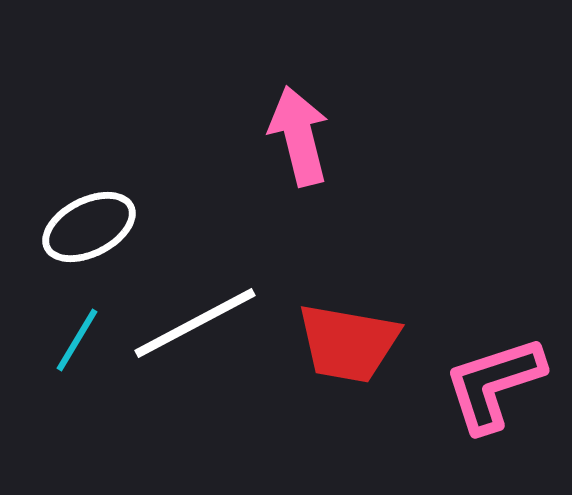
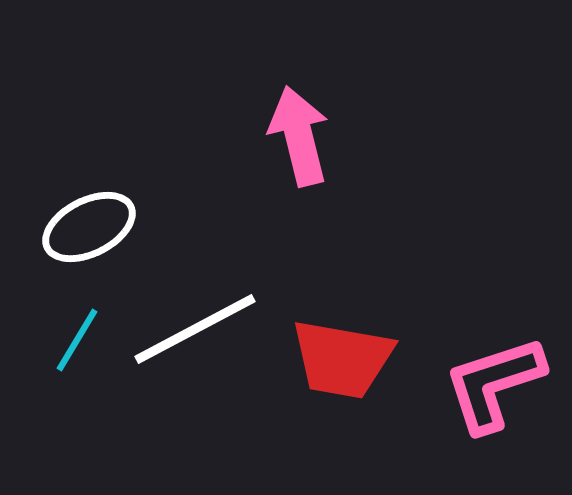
white line: moved 6 px down
red trapezoid: moved 6 px left, 16 px down
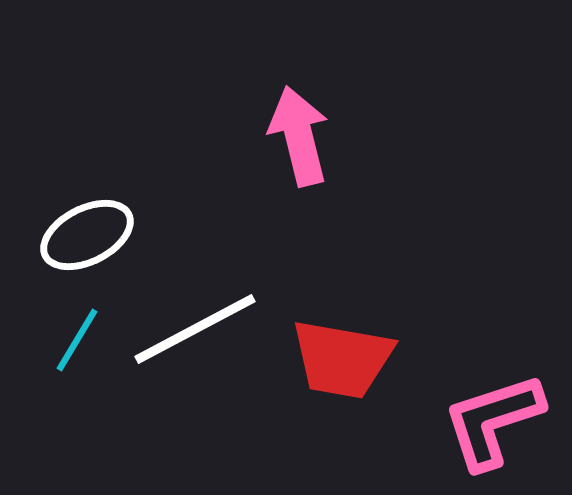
white ellipse: moved 2 px left, 8 px down
pink L-shape: moved 1 px left, 37 px down
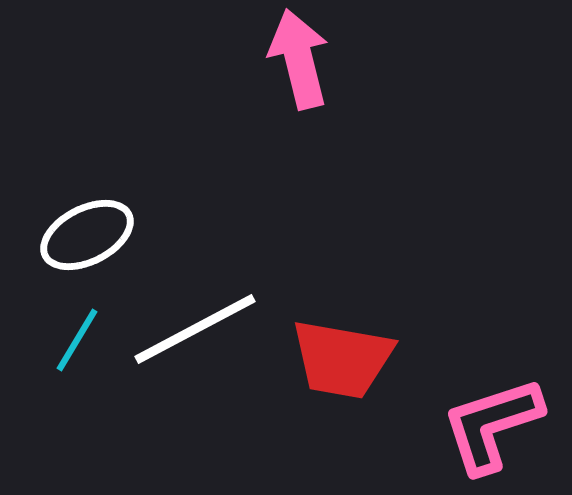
pink arrow: moved 77 px up
pink L-shape: moved 1 px left, 4 px down
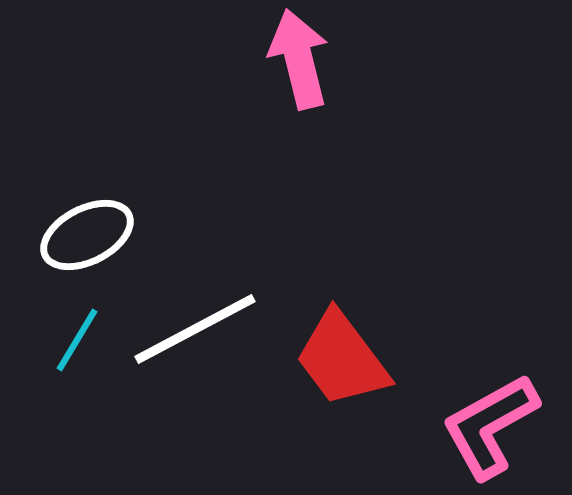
red trapezoid: rotated 43 degrees clockwise
pink L-shape: moved 2 px left, 1 px down; rotated 11 degrees counterclockwise
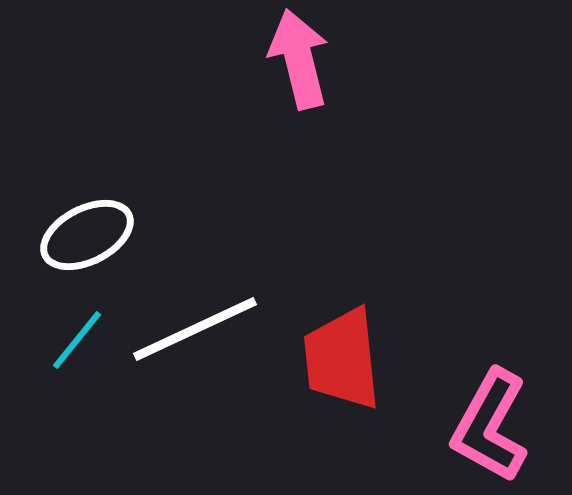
white line: rotated 3 degrees clockwise
cyan line: rotated 8 degrees clockwise
red trapezoid: rotated 31 degrees clockwise
pink L-shape: rotated 32 degrees counterclockwise
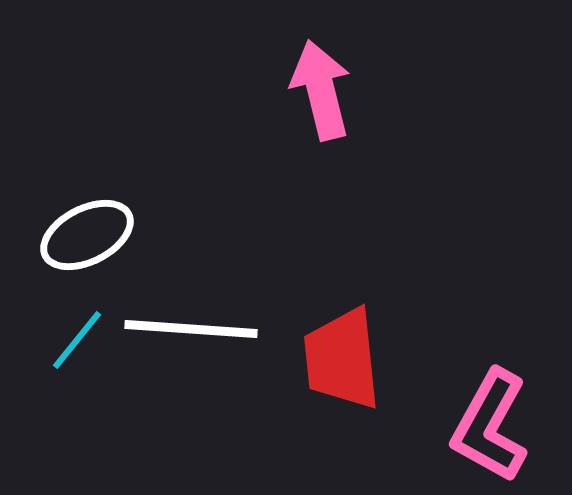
pink arrow: moved 22 px right, 31 px down
white line: moved 4 px left; rotated 29 degrees clockwise
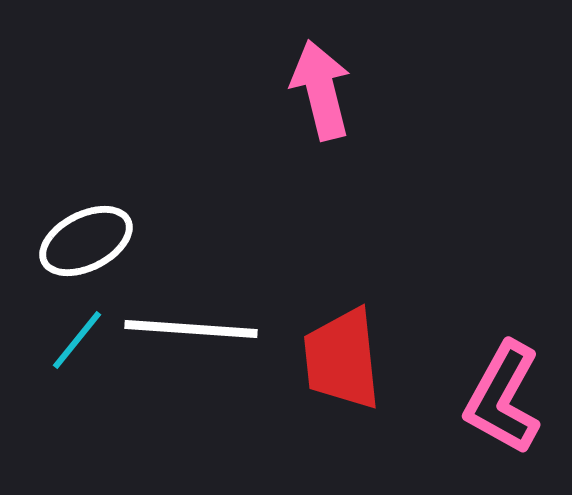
white ellipse: moved 1 px left, 6 px down
pink L-shape: moved 13 px right, 28 px up
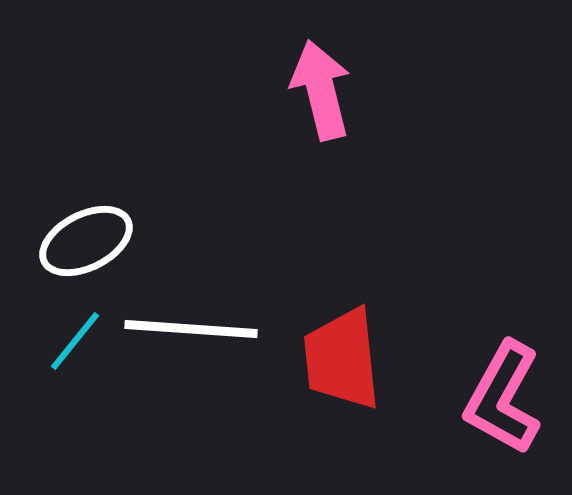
cyan line: moved 2 px left, 1 px down
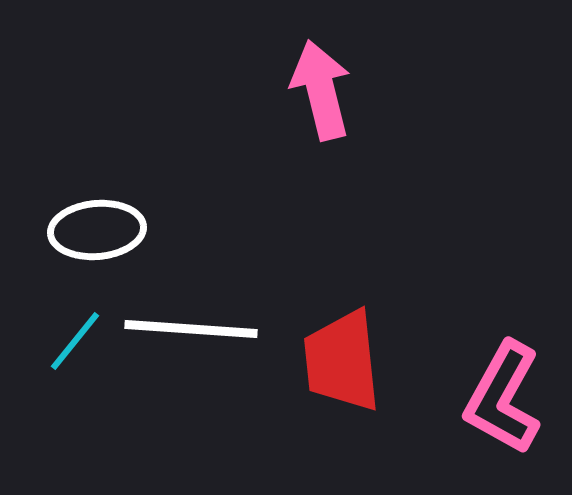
white ellipse: moved 11 px right, 11 px up; rotated 22 degrees clockwise
red trapezoid: moved 2 px down
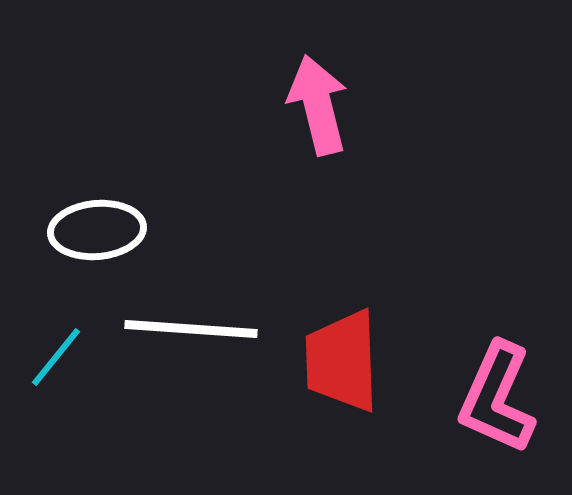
pink arrow: moved 3 px left, 15 px down
cyan line: moved 19 px left, 16 px down
red trapezoid: rotated 4 degrees clockwise
pink L-shape: moved 6 px left; rotated 5 degrees counterclockwise
